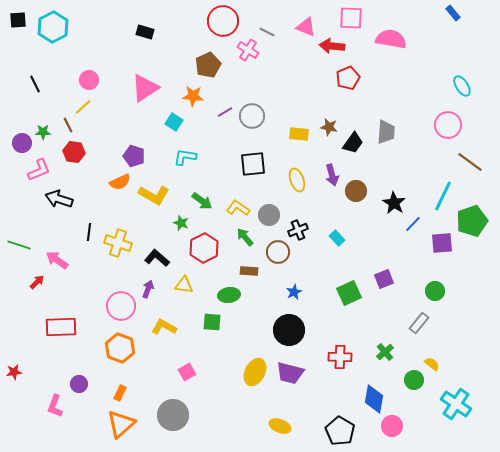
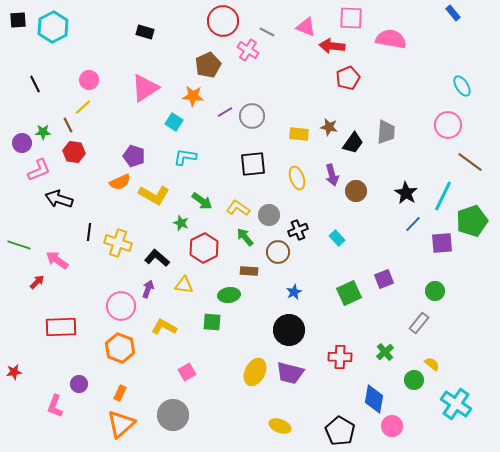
yellow ellipse at (297, 180): moved 2 px up
black star at (394, 203): moved 12 px right, 10 px up
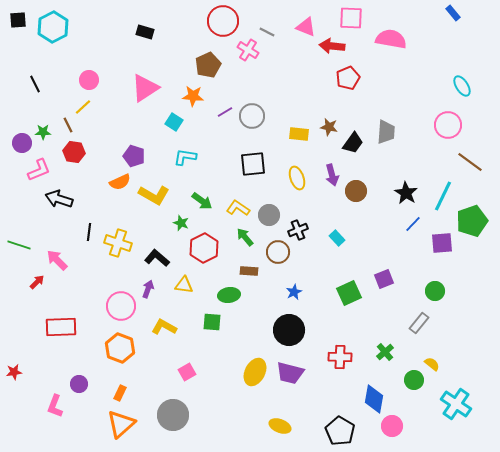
pink arrow at (57, 260): rotated 10 degrees clockwise
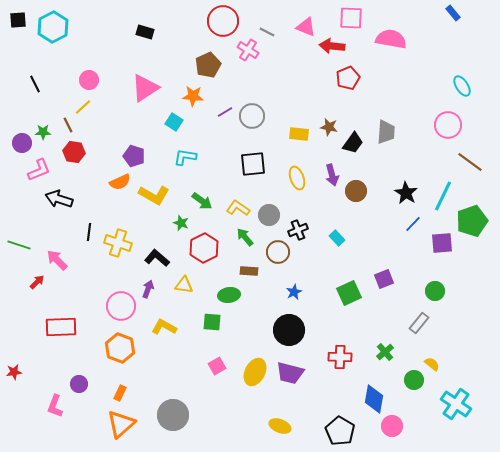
pink square at (187, 372): moved 30 px right, 6 px up
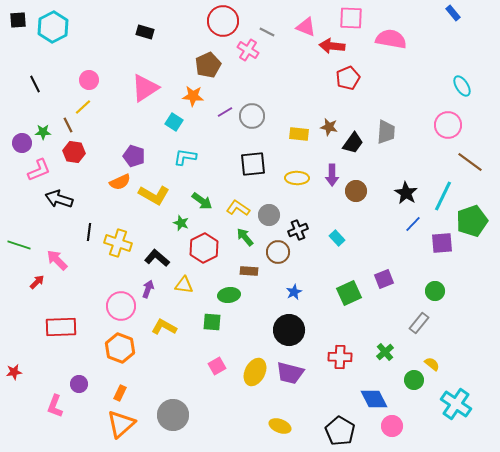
purple arrow at (332, 175): rotated 15 degrees clockwise
yellow ellipse at (297, 178): rotated 70 degrees counterclockwise
blue diamond at (374, 399): rotated 36 degrees counterclockwise
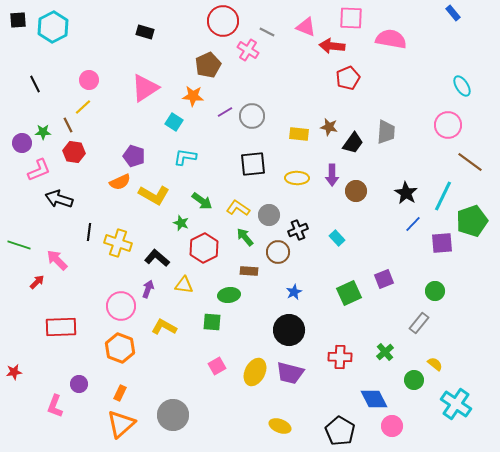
yellow semicircle at (432, 364): moved 3 px right
